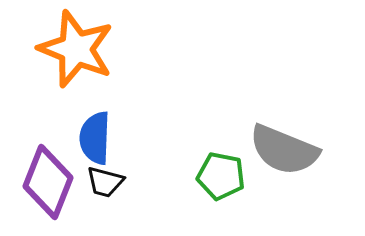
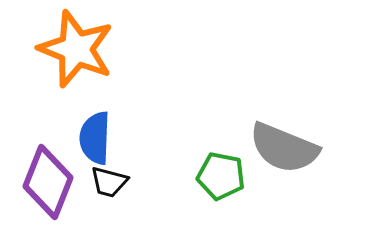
gray semicircle: moved 2 px up
black trapezoid: moved 4 px right
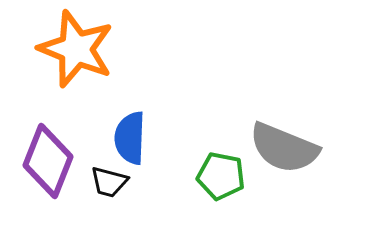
blue semicircle: moved 35 px right
purple diamond: moved 21 px up
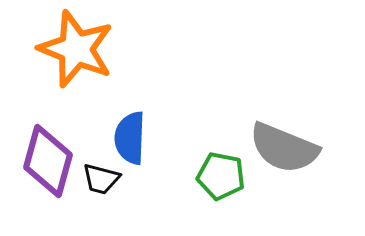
purple diamond: rotated 6 degrees counterclockwise
black trapezoid: moved 8 px left, 3 px up
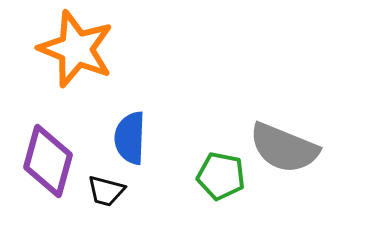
black trapezoid: moved 5 px right, 12 px down
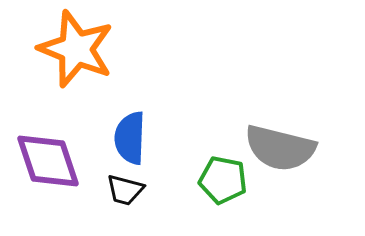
gray semicircle: moved 4 px left; rotated 8 degrees counterclockwise
purple diamond: rotated 34 degrees counterclockwise
green pentagon: moved 2 px right, 4 px down
black trapezoid: moved 19 px right, 1 px up
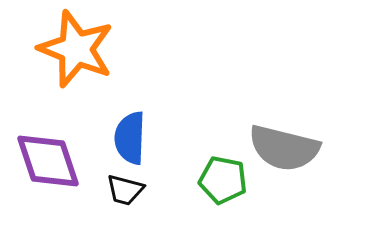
gray semicircle: moved 4 px right
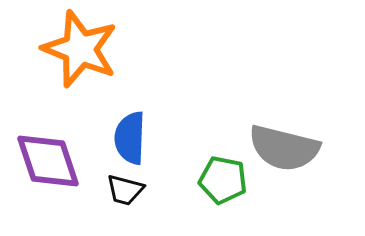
orange star: moved 4 px right
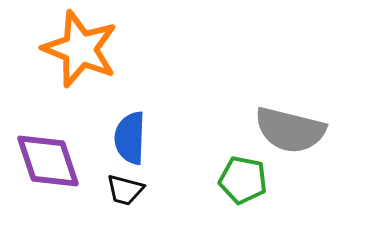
gray semicircle: moved 6 px right, 18 px up
green pentagon: moved 20 px right
